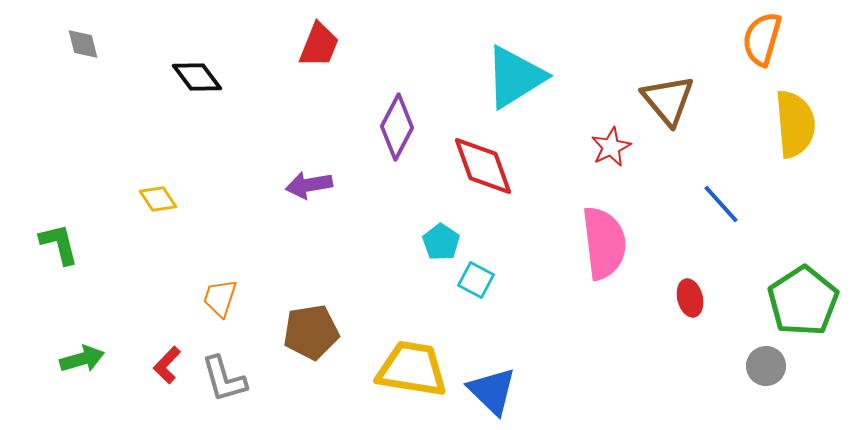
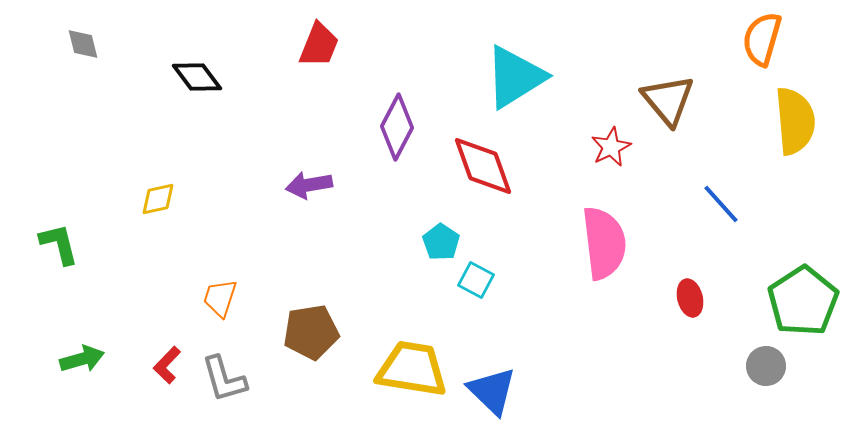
yellow semicircle: moved 3 px up
yellow diamond: rotated 69 degrees counterclockwise
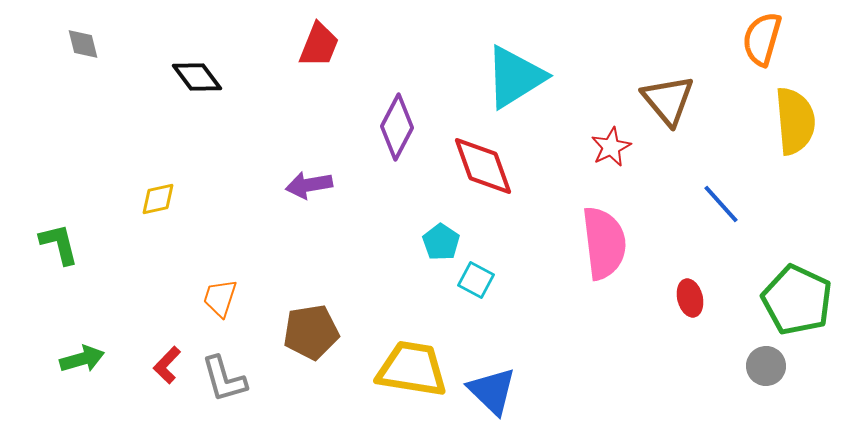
green pentagon: moved 6 px left, 1 px up; rotated 14 degrees counterclockwise
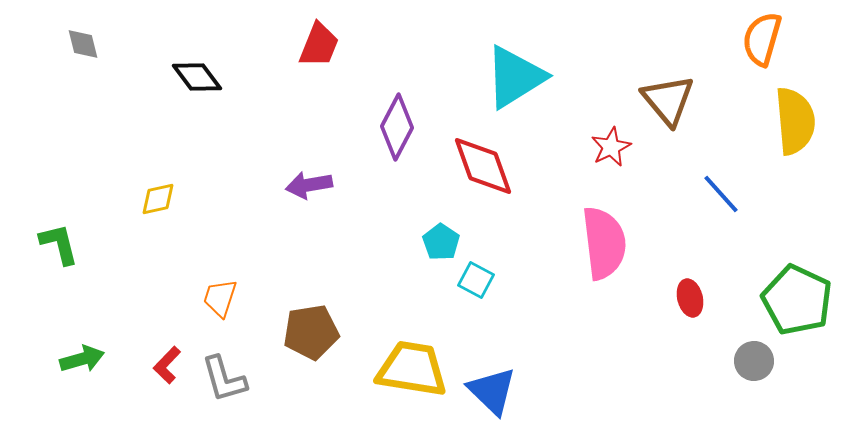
blue line: moved 10 px up
gray circle: moved 12 px left, 5 px up
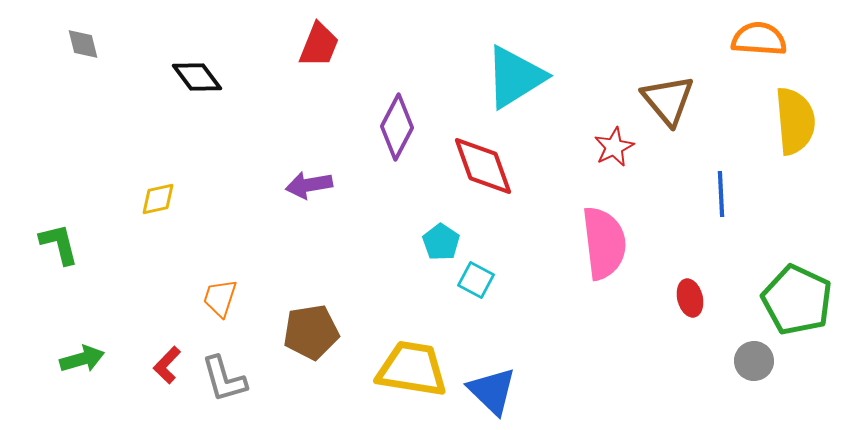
orange semicircle: moved 3 px left; rotated 78 degrees clockwise
red star: moved 3 px right
blue line: rotated 39 degrees clockwise
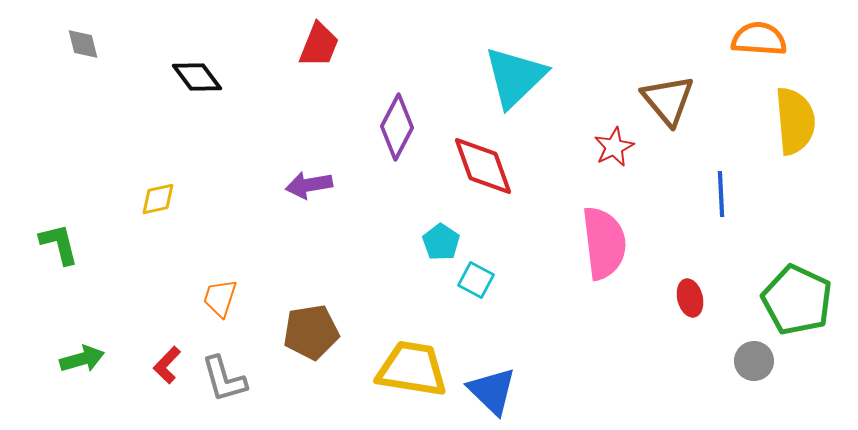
cyan triangle: rotated 12 degrees counterclockwise
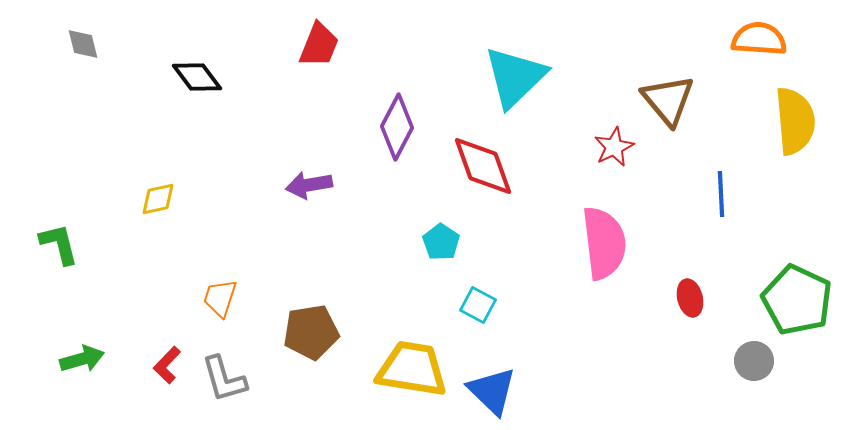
cyan square: moved 2 px right, 25 px down
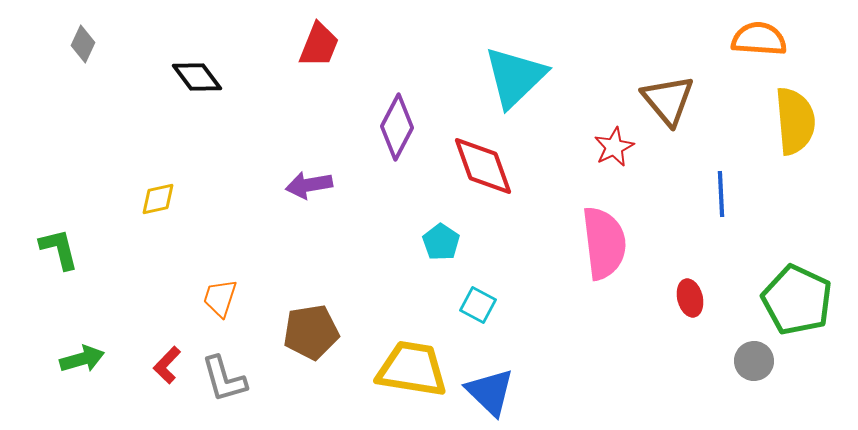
gray diamond: rotated 39 degrees clockwise
green L-shape: moved 5 px down
blue triangle: moved 2 px left, 1 px down
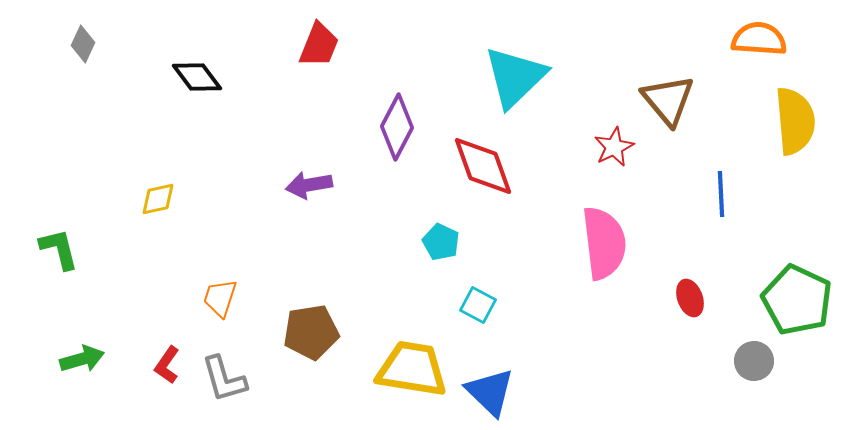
cyan pentagon: rotated 9 degrees counterclockwise
red ellipse: rotated 6 degrees counterclockwise
red L-shape: rotated 9 degrees counterclockwise
